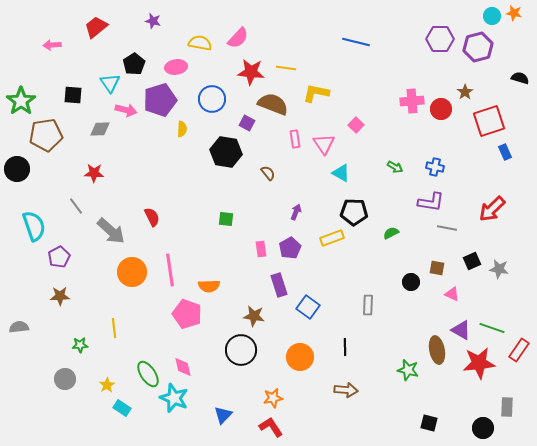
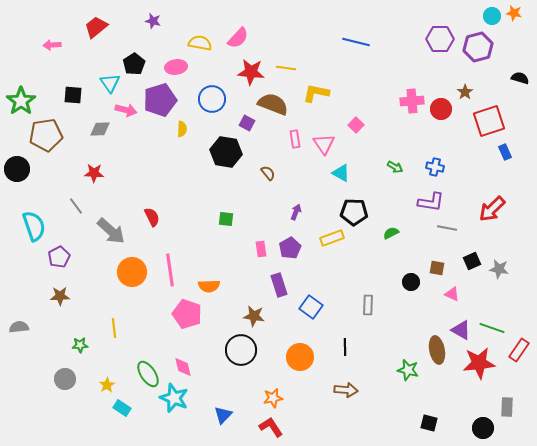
blue square at (308, 307): moved 3 px right
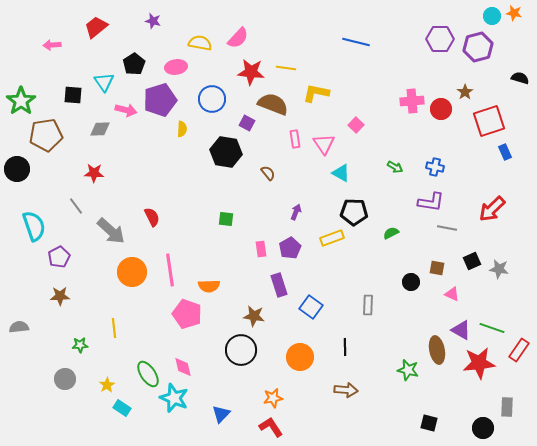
cyan triangle at (110, 83): moved 6 px left, 1 px up
blue triangle at (223, 415): moved 2 px left, 1 px up
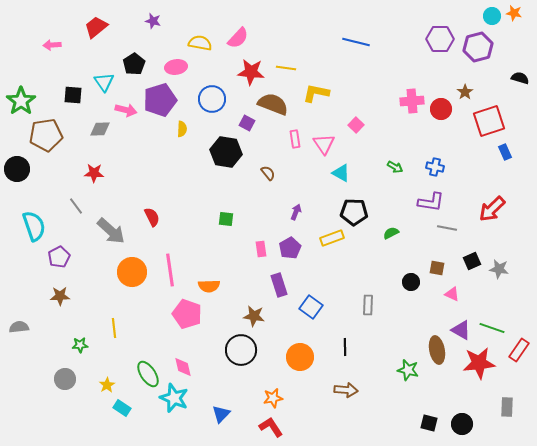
black circle at (483, 428): moved 21 px left, 4 px up
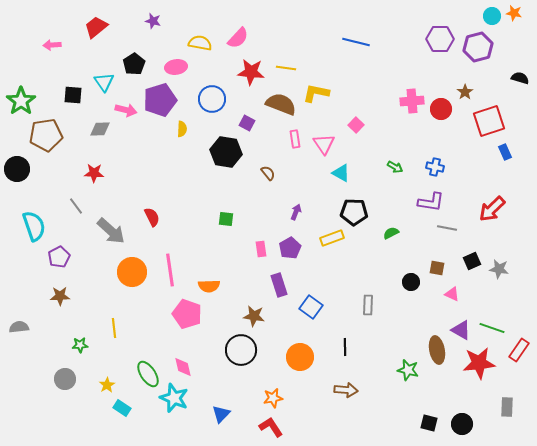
brown semicircle at (273, 104): moved 8 px right
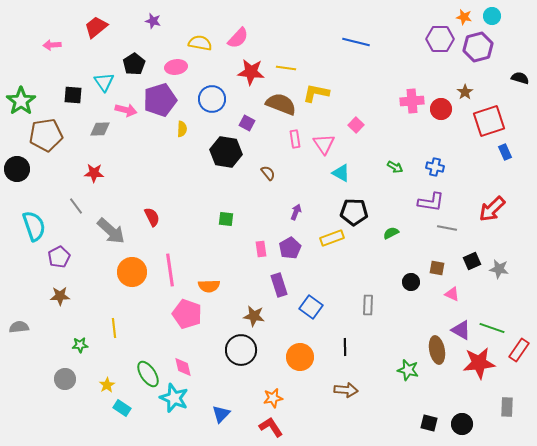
orange star at (514, 13): moved 50 px left, 4 px down
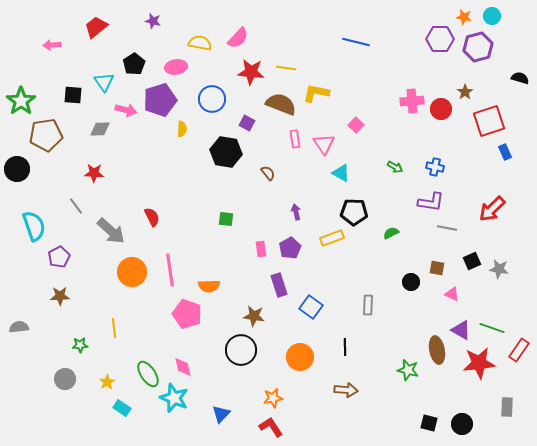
purple arrow at (296, 212): rotated 35 degrees counterclockwise
yellow star at (107, 385): moved 3 px up
